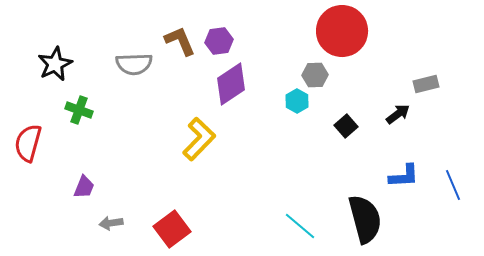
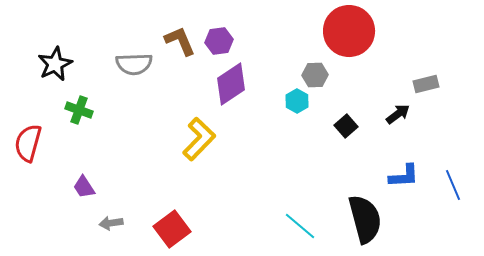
red circle: moved 7 px right
purple trapezoid: rotated 125 degrees clockwise
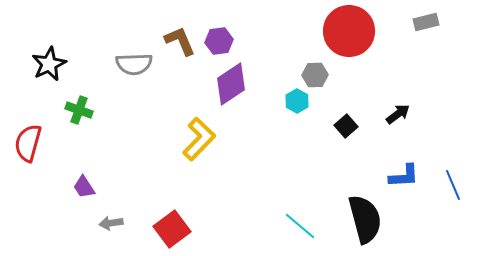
black star: moved 6 px left
gray rectangle: moved 62 px up
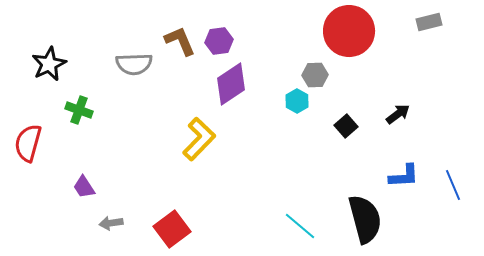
gray rectangle: moved 3 px right
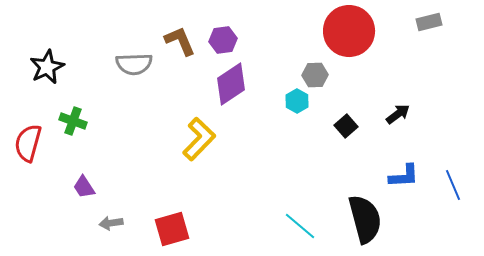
purple hexagon: moved 4 px right, 1 px up
black star: moved 2 px left, 3 px down
green cross: moved 6 px left, 11 px down
red square: rotated 21 degrees clockwise
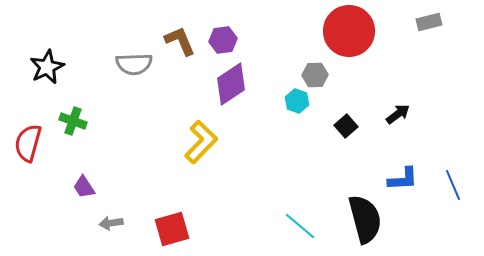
cyan hexagon: rotated 10 degrees counterclockwise
yellow L-shape: moved 2 px right, 3 px down
blue L-shape: moved 1 px left, 3 px down
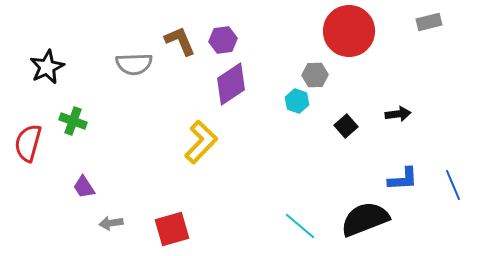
black arrow: rotated 30 degrees clockwise
black semicircle: rotated 96 degrees counterclockwise
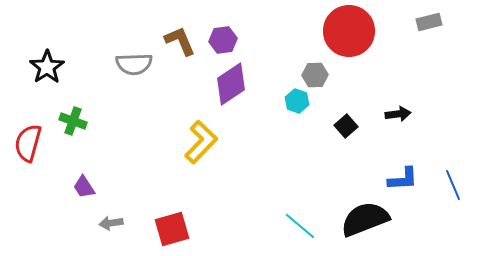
black star: rotated 8 degrees counterclockwise
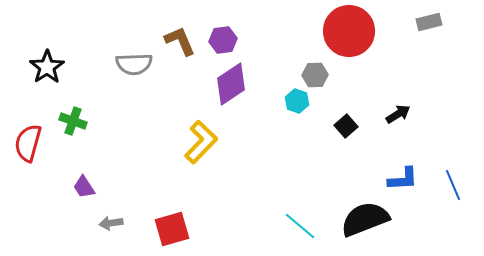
black arrow: rotated 25 degrees counterclockwise
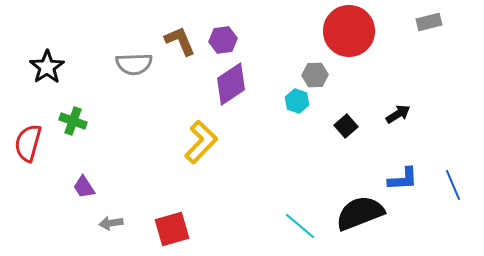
black semicircle: moved 5 px left, 6 px up
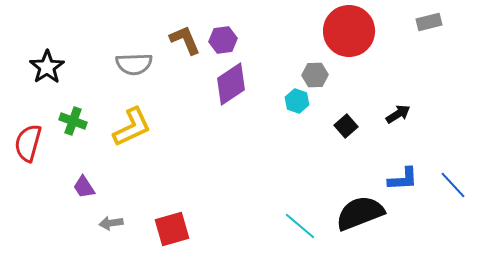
brown L-shape: moved 5 px right, 1 px up
yellow L-shape: moved 69 px left, 15 px up; rotated 21 degrees clockwise
blue line: rotated 20 degrees counterclockwise
